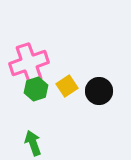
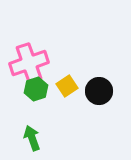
green arrow: moved 1 px left, 5 px up
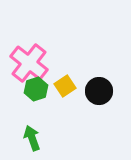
pink cross: rotated 33 degrees counterclockwise
yellow square: moved 2 px left
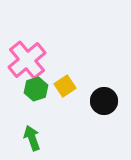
pink cross: moved 2 px left, 3 px up; rotated 12 degrees clockwise
black circle: moved 5 px right, 10 px down
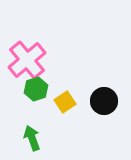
yellow square: moved 16 px down
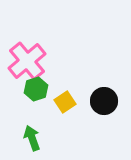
pink cross: moved 1 px down
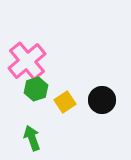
black circle: moved 2 px left, 1 px up
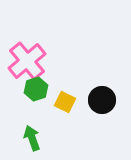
yellow square: rotated 30 degrees counterclockwise
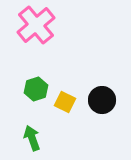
pink cross: moved 9 px right, 36 px up
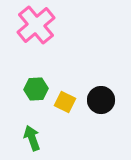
green hexagon: rotated 15 degrees clockwise
black circle: moved 1 px left
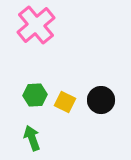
green hexagon: moved 1 px left, 6 px down
